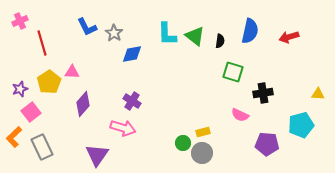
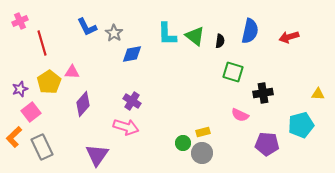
pink arrow: moved 3 px right, 1 px up
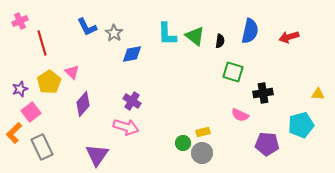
pink triangle: rotated 42 degrees clockwise
orange L-shape: moved 4 px up
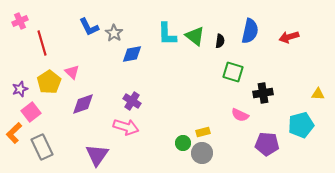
blue L-shape: moved 2 px right
purple diamond: rotated 30 degrees clockwise
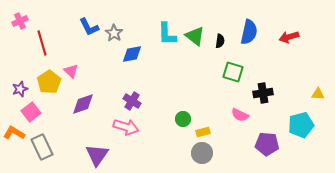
blue semicircle: moved 1 px left, 1 px down
pink triangle: moved 1 px left, 1 px up
orange L-shape: rotated 75 degrees clockwise
green circle: moved 24 px up
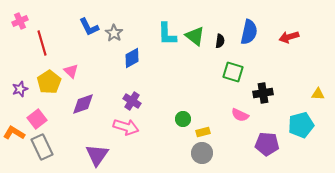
blue diamond: moved 4 px down; rotated 20 degrees counterclockwise
pink square: moved 6 px right, 7 px down
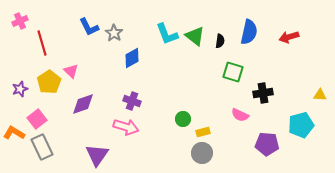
cyan L-shape: rotated 20 degrees counterclockwise
yellow triangle: moved 2 px right, 1 px down
purple cross: rotated 12 degrees counterclockwise
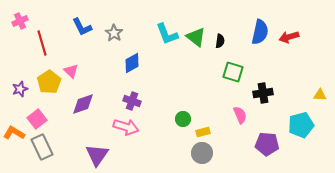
blue L-shape: moved 7 px left
blue semicircle: moved 11 px right
green triangle: moved 1 px right, 1 px down
blue diamond: moved 5 px down
pink semicircle: rotated 138 degrees counterclockwise
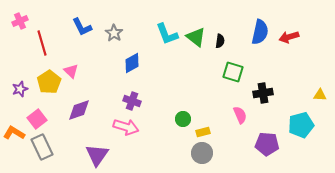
purple diamond: moved 4 px left, 6 px down
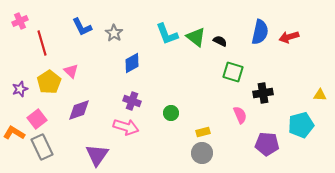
black semicircle: rotated 72 degrees counterclockwise
green circle: moved 12 px left, 6 px up
